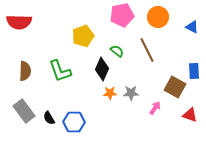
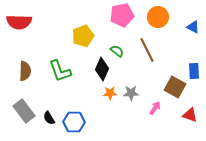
blue triangle: moved 1 px right
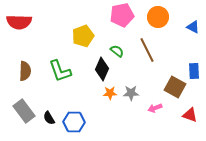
pink arrow: rotated 144 degrees counterclockwise
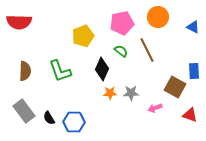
pink pentagon: moved 8 px down
green semicircle: moved 4 px right
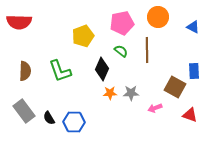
brown line: rotated 25 degrees clockwise
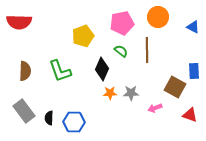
black semicircle: rotated 32 degrees clockwise
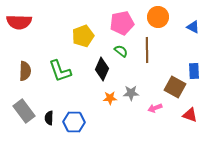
orange star: moved 5 px down
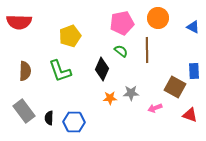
orange circle: moved 1 px down
yellow pentagon: moved 13 px left
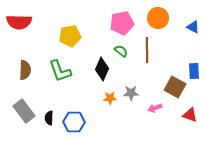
yellow pentagon: rotated 10 degrees clockwise
brown semicircle: moved 1 px up
